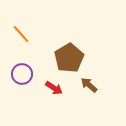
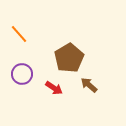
orange line: moved 2 px left
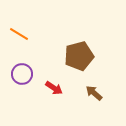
orange line: rotated 18 degrees counterclockwise
brown pentagon: moved 10 px right, 2 px up; rotated 16 degrees clockwise
brown arrow: moved 5 px right, 8 px down
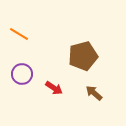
brown pentagon: moved 4 px right
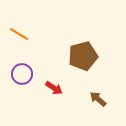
brown arrow: moved 4 px right, 6 px down
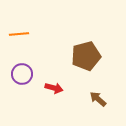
orange line: rotated 36 degrees counterclockwise
brown pentagon: moved 3 px right
red arrow: rotated 18 degrees counterclockwise
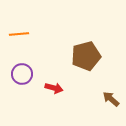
brown arrow: moved 13 px right
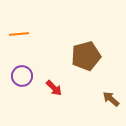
purple circle: moved 2 px down
red arrow: rotated 30 degrees clockwise
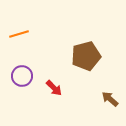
orange line: rotated 12 degrees counterclockwise
brown arrow: moved 1 px left
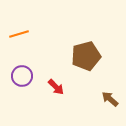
red arrow: moved 2 px right, 1 px up
